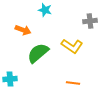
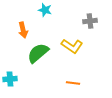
orange arrow: rotated 56 degrees clockwise
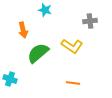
cyan cross: rotated 24 degrees clockwise
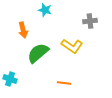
orange line: moved 9 px left
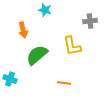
yellow L-shape: rotated 45 degrees clockwise
green semicircle: moved 1 px left, 2 px down
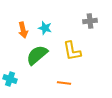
cyan star: moved 18 px down
yellow L-shape: moved 5 px down
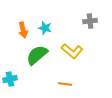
yellow L-shape: rotated 40 degrees counterclockwise
cyan cross: rotated 32 degrees counterclockwise
orange line: moved 1 px right, 1 px down
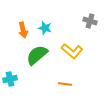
gray cross: rotated 24 degrees clockwise
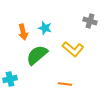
orange arrow: moved 2 px down
yellow L-shape: moved 1 px right, 2 px up
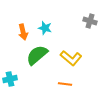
yellow L-shape: moved 2 px left, 9 px down
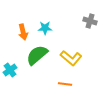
cyan star: rotated 16 degrees counterclockwise
cyan cross: moved 9 px up; rotated 24 degrees counterclockwise
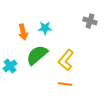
yellow L-shape: moved 5 px left, 2 px down; rotated 90 degrees clockwise
cyan cross: moved 4 px up
